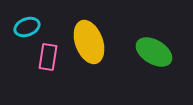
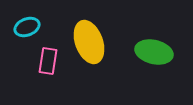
green ellipse: rotated 18 degrees counterclockwise
pink rectangle: moved 4 px down
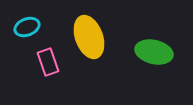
yellow ellipse: moved 5 px up
pink rectangle: moved 1 px down; rotated 28 degrees counterclockwise
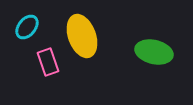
cyan ellipse: rotated 30 degrees counterclockwise
yellow ellipse: moved 7 px left, 1 px up
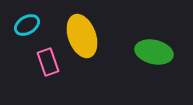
cyan ellipse: moved 2 px up; rotated 20 degrees clockwise
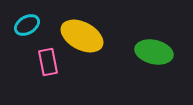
yellow ellipse: rotated 42 degrees counterclockwise
pink rectangle: rotated 8 degrees clockwise
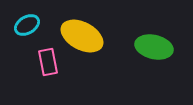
green ellipse: moved 5 px up
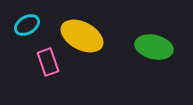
pink rectangle: rotated 8 degrees counterclockwise
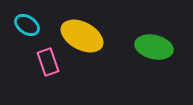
cyan ellipse: rotated 65 degrees clockwise
